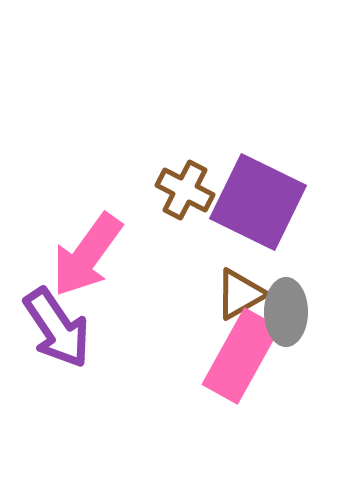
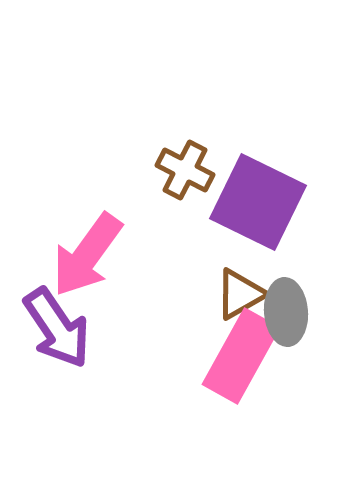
brown cross: moved 20 px up
gray ellipse: rotated 4 degrees counterclockwise
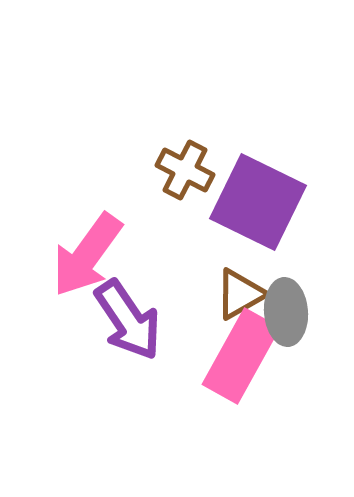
purple arrow: moved 71 px right, 8 px up
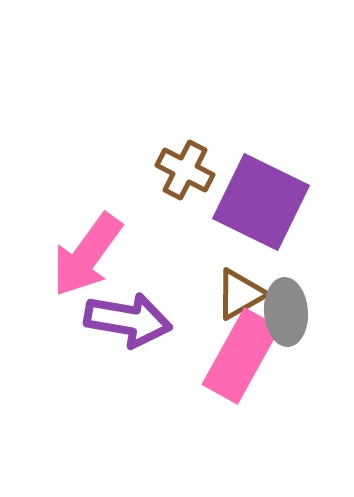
purple square: moved 3 px right
purple arrow: rotated 46 degrees counterclockwise
